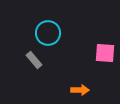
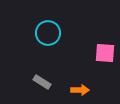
gray rectangle: moved 8 px right, 22 px down; rotated 18 degrees counterclockwise
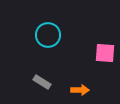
cyan circle: moved 2 px down
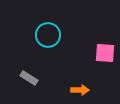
gray rectangle: moved 13 px left, 4 px up
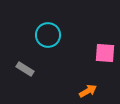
gray rectangle: moved 4 px left, 9 px up
orange arrow: moved 8 px right, 1 px down; rotated 30 degrees counterclockwise
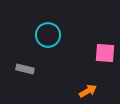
gray rectangle: rotated 18 degrees counterclockwise
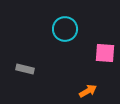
cyan circle: moved 17 px right, 6 px up
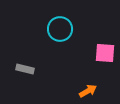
cyan circle: moved 5 px left
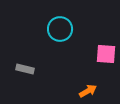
pink square: moved 1 px right, 1 px down
